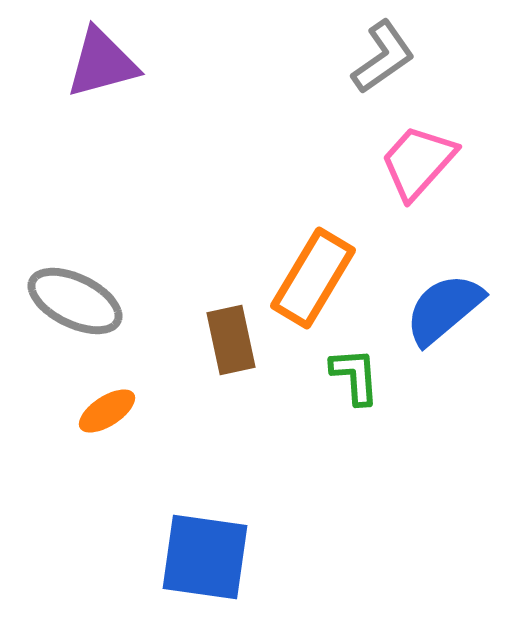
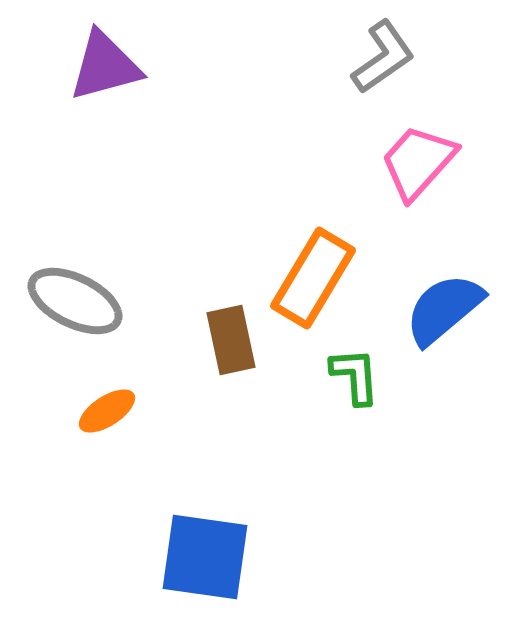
purple triangle: moved 3 px right, 3 px down
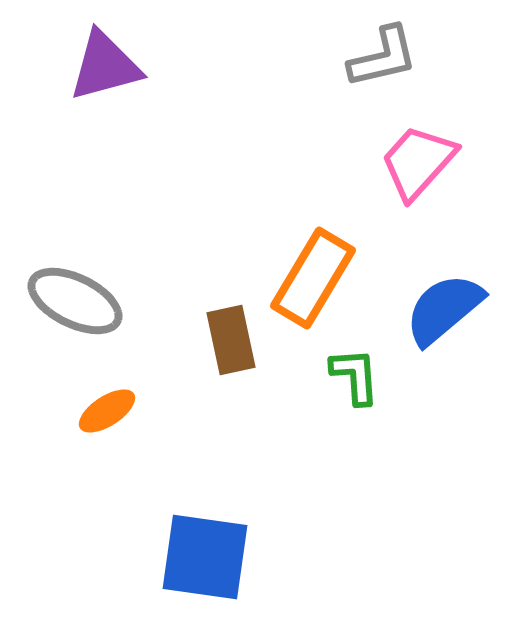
gray L-shape: rotated 22 degrees clockwise
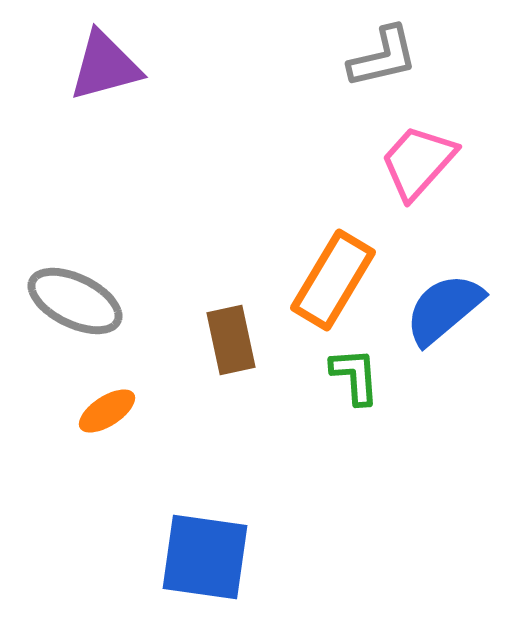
orange rectangle: moved 20 px right, 2 px down
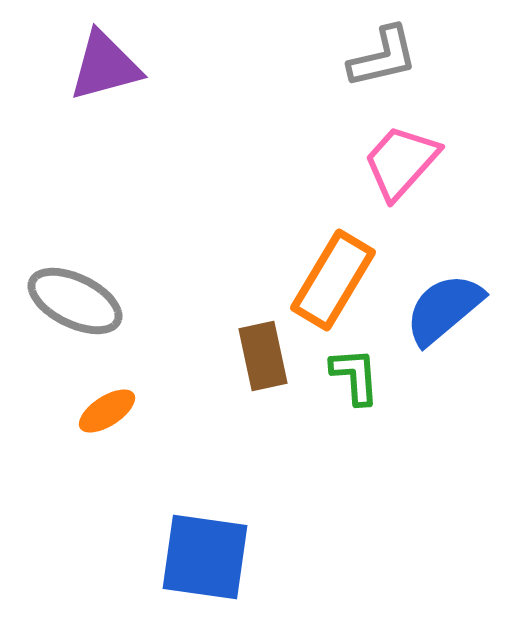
pink trapezoid: moved 17 px left
brown rectangle: moved 32 px right, 16 px down
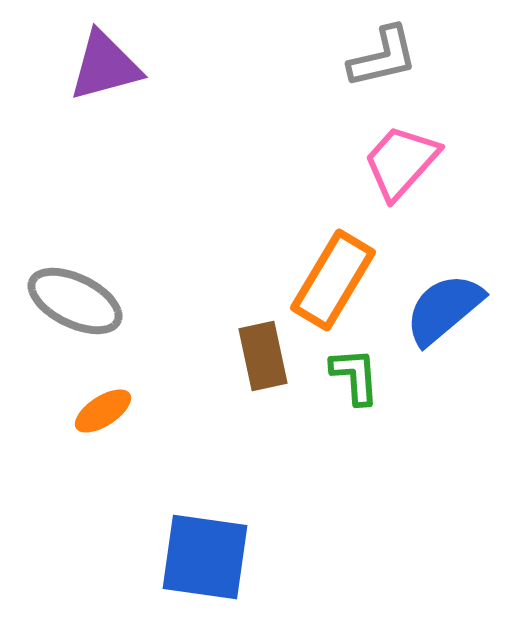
orange ellipse: moved 4 px left
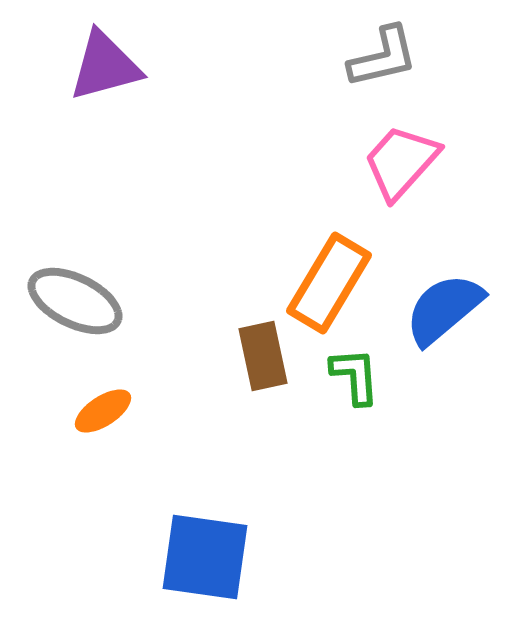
orange rectangle: moved 4 px left, 3 px down
